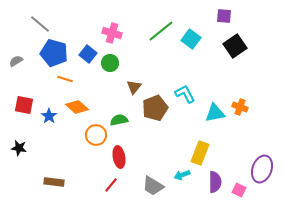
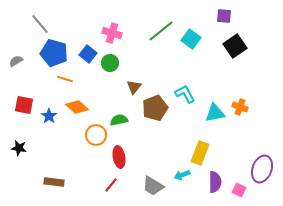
gray line: rotated 10 degrees clockwise
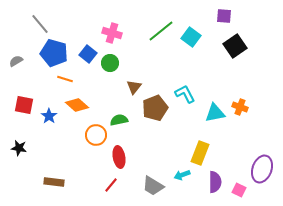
cyan square: moved 2 px up
orange diamond: moved 2 px up
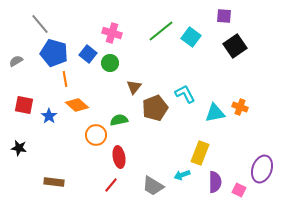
orange line: rotated 63 degrees clockwise
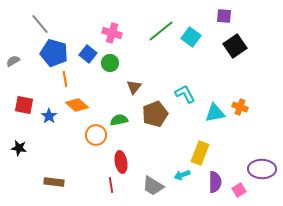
gray semicircle: moved 3 px left
brown pentagon: moved 6 px down
red ellipse: moved 2 px right, 5 px down
purple ellipse: rotated 72 degrees clockwise
red line: rotated 49 degrees counterclockwise
pink square: rotated 32 degrees clockwise
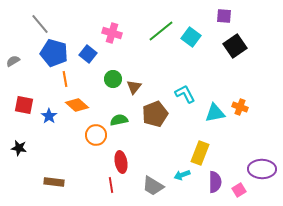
green circle: moved 3 px right, 16 px down
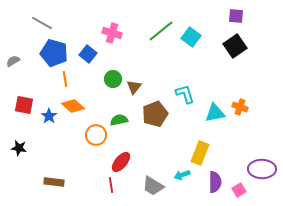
purple square: moved 12 px right
gray line: moved 2 px right, 1 px up; rotated 20 degrees counterclockwise
cyan L-shape: rotated 10 degrees clockwise
orange diamond: moved 4 px left, 1 px down
red ellipse: rotated 50 degrees clockwise
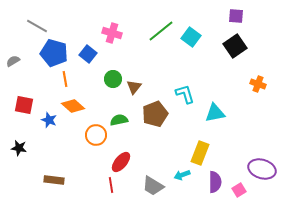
gray line: moved 5 px left, 3 px down
orange cross: moved 18 px right, 23 px up
blue star: moved 4 px down; rotated 14 degrees counterclockwise
purple ellipse: rotated 16 degrees clockwise
brown rectangle: moved 2 px up
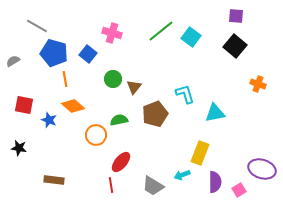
black square: rotated 15 degrees counterclockwise
